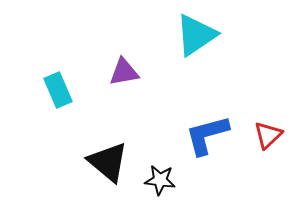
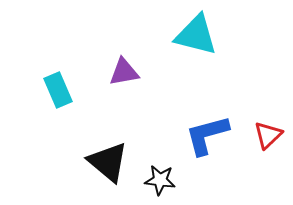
cyan triangle: rotated 48 degrees clockwise
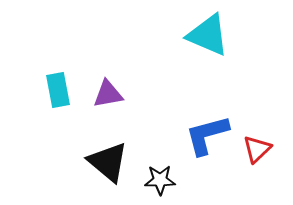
cyan triangle: moved 12 px right; rotated 9 degrees clockwise
purple triangle: moved 16 px left, 22 px down
cyan rectangle: rotated 12 degrees clockwise
red triangle: moved 11 px left, 14 px down
black star: rotated 8 degrees counterclockwise
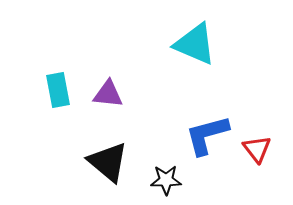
cyan triangle: moved 13 px left, 9 px down
purple triangle: rotated 16 degrees clockwise
red triangle: rotated 24 degrees counterclockwise
black star: moved 6 px right
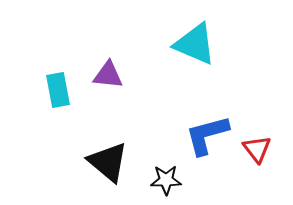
purple triangle: moved 19 px up
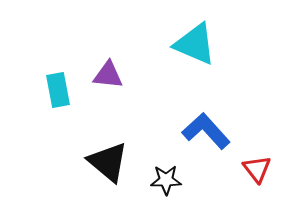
blue L-shape: moved 1 px left, 4 px up; rotated 63 degrees clockwise
red triangle: moved 20 px down
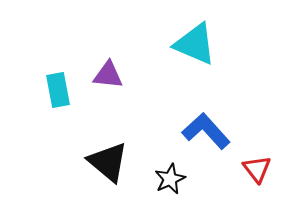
black star: moved 4 px right, 1 px up; rotated 24 degrees counterclockwise
